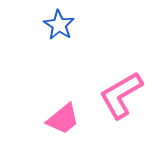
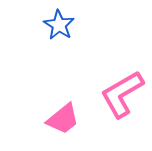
pink L-shape: moved 1 px right, 1 px up
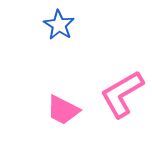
pink trapezoid: moved 9 px up; rotated 66 degrees clockwise
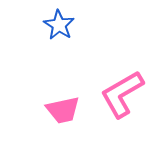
pink trapezoid: rotated 39 degrees counterclockwise
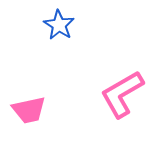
pink trapezoid: moved 34 px left
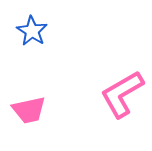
blue star: moved 27 px left, 6 px down
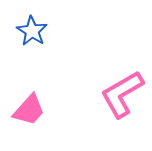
pink trapezoid: rotated 36 degrees counterclockwise
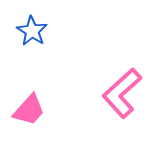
pink L-shape: moved 1 px up; rotated 12 degrees counterclockwise
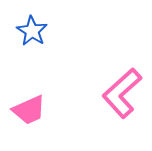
pink trapezoid: rotated 24 degrees clockwise
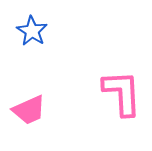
pink L-shape: rotated 129 degrees clockwise
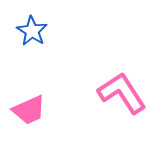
pink L-shape: rotated 30 degrees counterclockwise
